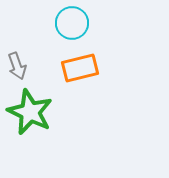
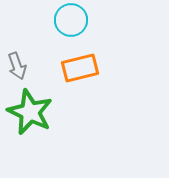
cyan circle: moved 1 px left, 3 px up
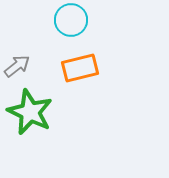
gray arrow: rotated 108 degrees counterclockwise
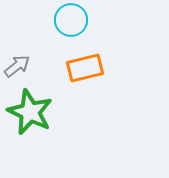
orange rectangle: moved 5 px right
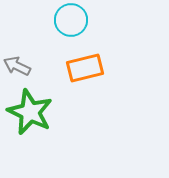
gray arrow: rotated 116 degrees counterclockwise
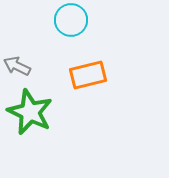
orange rectangle: moved 3 px right, 7 px down
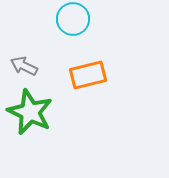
cyan circle: moved 2 px right, 1 px up
gray arrow: moved 7 px right
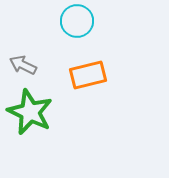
cyan circle: moved 4 px right, 2 px down
gray arrow: moved 1 px left, 1 px up
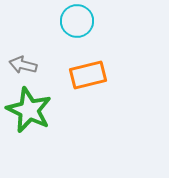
gray arrow: rotated 12 degrees counterclockwise
green star: moved 1 px left, 2 px up
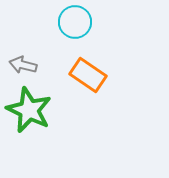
cyan circle: moved 2 px left, 1 px down
orange rectangle: rotated 48 degrees clockwise
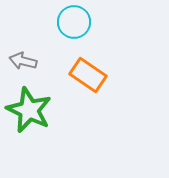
cyan circle: moved 1 px left
gray arrow: moved 4 px up
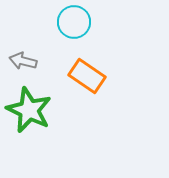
orange rectangle: moved 1 px left, 1 px down
